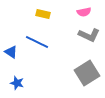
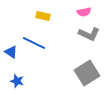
yellow rectangle: moved 2 px down
gray L-shape: moved 1 px up
blue line: moved 3 px left, 1 px down
blue star: moved 2 px up
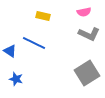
blue triangle: moved 1 px left, 1 px up
blue star: moved 1 px left, 2 px up
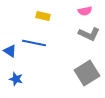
pink semicircle: moved 1 px right, 1 px up
blue line: rotated 15 degrees counterclockwise
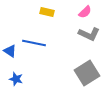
pink semicircle: moved 1 px down; rotated 32 degrees counterclockwise
yellow rectangle: moved 4 px right, 4 px up
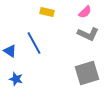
gray L-shape: moved 1 px left
blue line: rotated 50 degrees clockwise
gray square: rotated 15 degrees clockwise
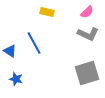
pink semicircle: moved 2 px right
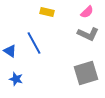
gray square: moved 1 px left
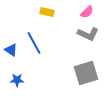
blue triangle: moved 1 px right, 1 px up
blue star: moved 1 px right, 1 px down; rotated 16 degrees counterclockwise
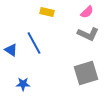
blue star: moved 6 px right, 4 px down
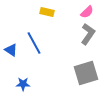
gray L-shape: rotated 80 degrees counterclockwise
